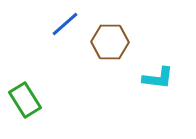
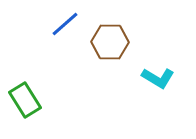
cyan L-shape: rotated 24 degrees clockwise
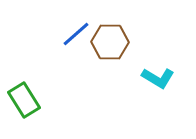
blue line: moved 11 px right, 10 px down
green rectangle: moved 1 px left
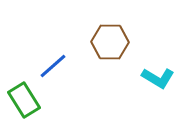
blue line: moved 23 px left, 32 px down
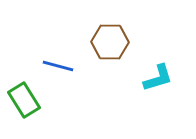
blue line: moved 5 px right; rotated 56 degrees clockwise
cyan L-shape: rotated 48 degrees counterclockwise
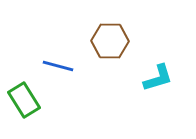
brown hexagon: moved 1 px up
